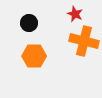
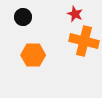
black circle: moved 6 px left, 6 px up
orange hexagon: moved 1 px left, 1 px up
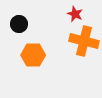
black circle: moved 4 px left, 7 px down
